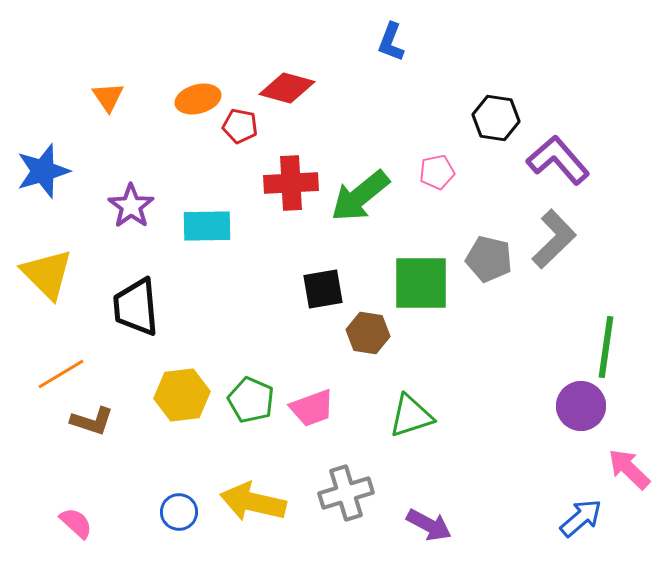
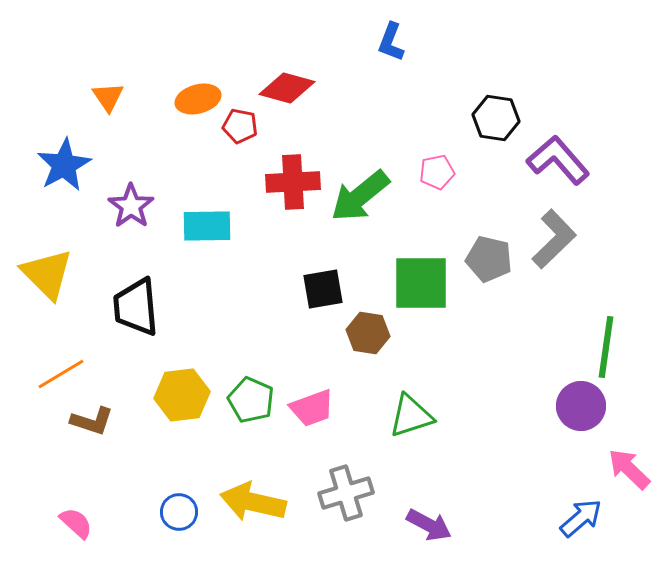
blue star: moved 21 px right, 6 px up; rotated 12 degrees counterclockwise
red cross: moved 2 px right, 1 px up
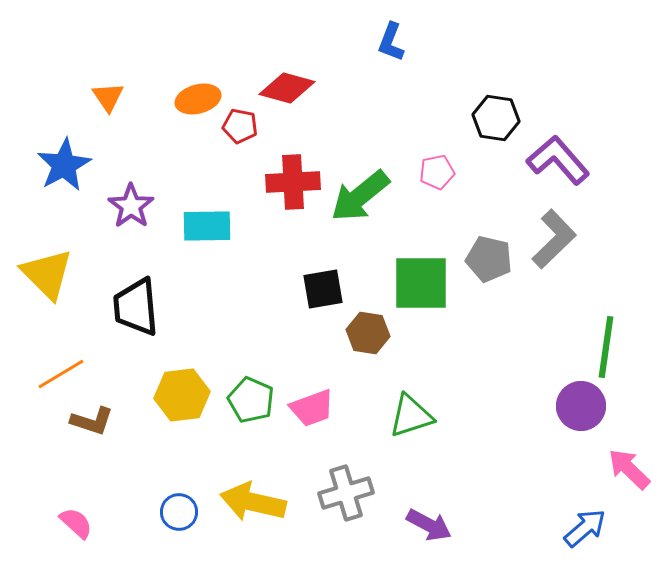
blue arrow: moved 4 px right, 10 px down
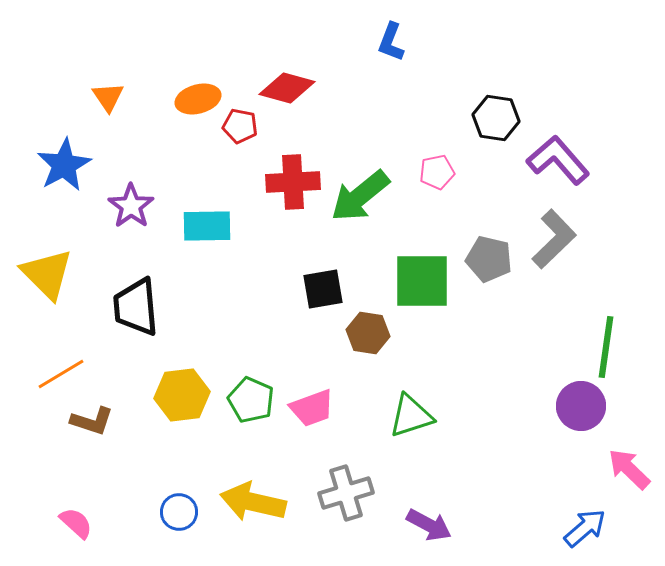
green square: moved 1 px right, 2 px up
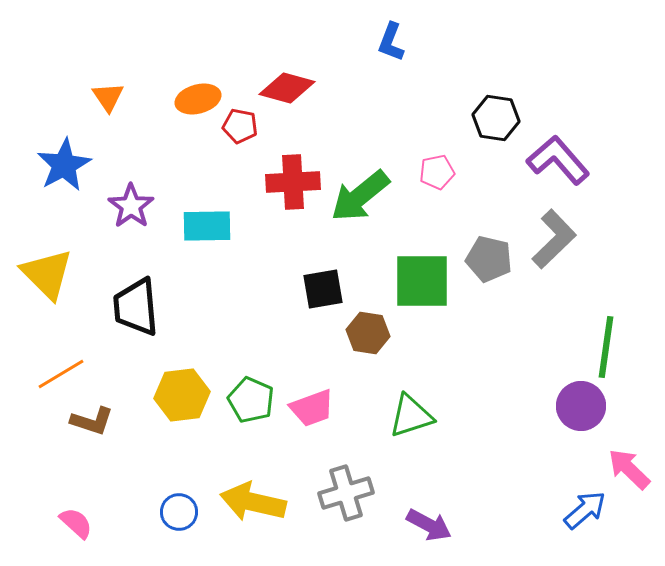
blue arrow: moved 18 px up
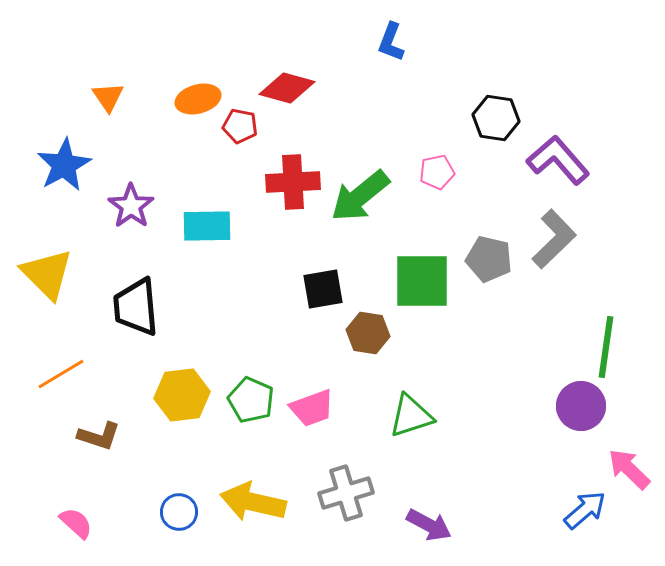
brown L-shape: moved 7 px right, 15 px down
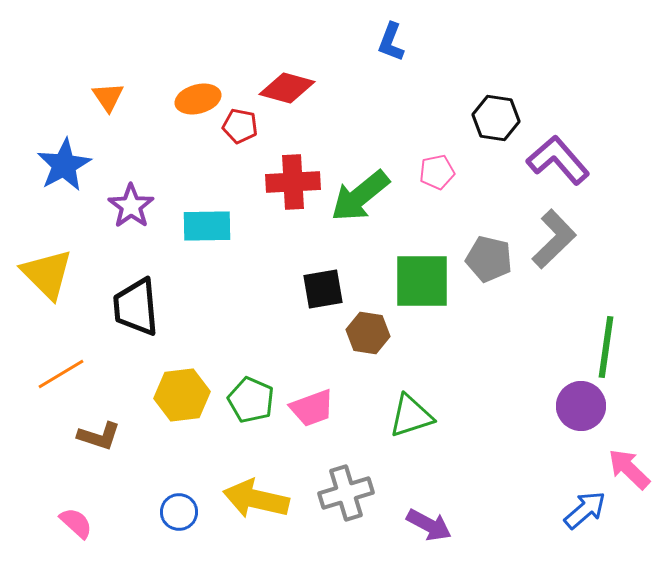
yellow arrow: moved 3 px right, 3 px up
